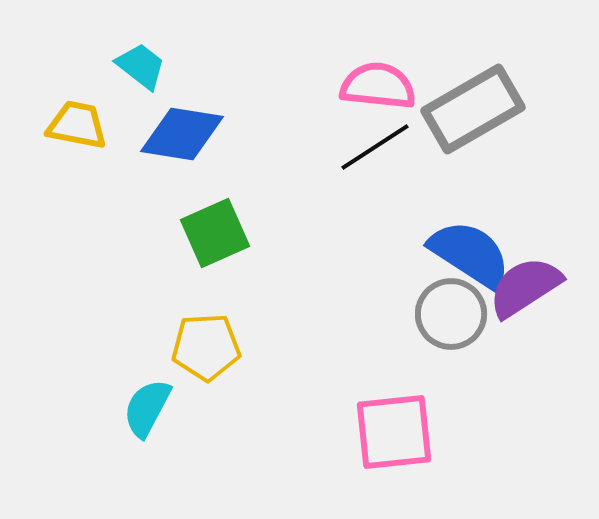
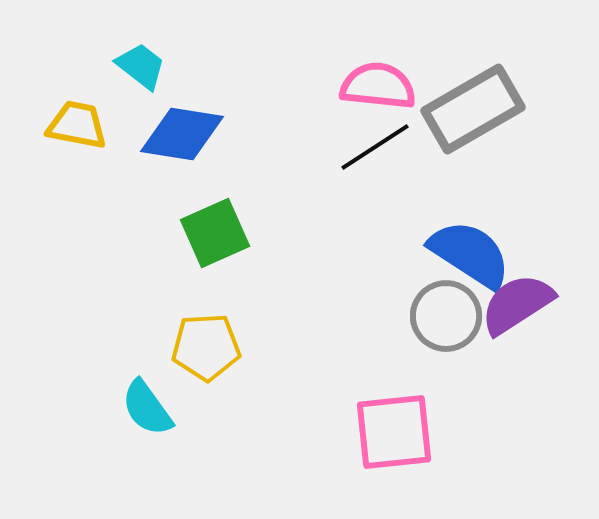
purple semicircle: moved 8 px left, 17 px down
gray circle: moved 5 px left, 2 px down
cyan semicircle: rotated 64 degrees counterclockwise
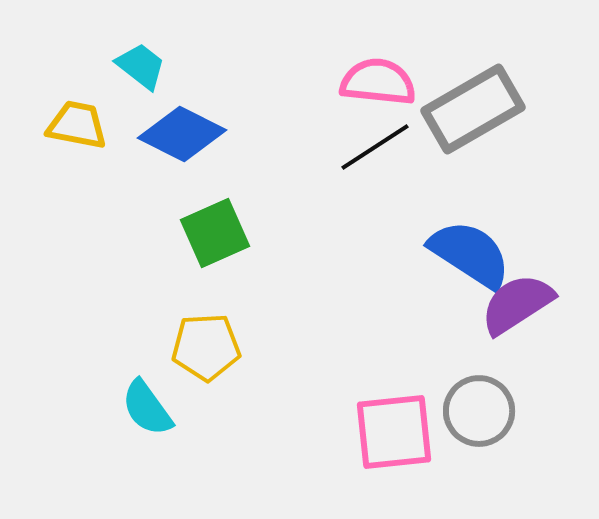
pink semicircle: moved 4 px up
blue diamond: rotated 18 degrees clockwise
gray circle: moved 33 px right, 95 px down
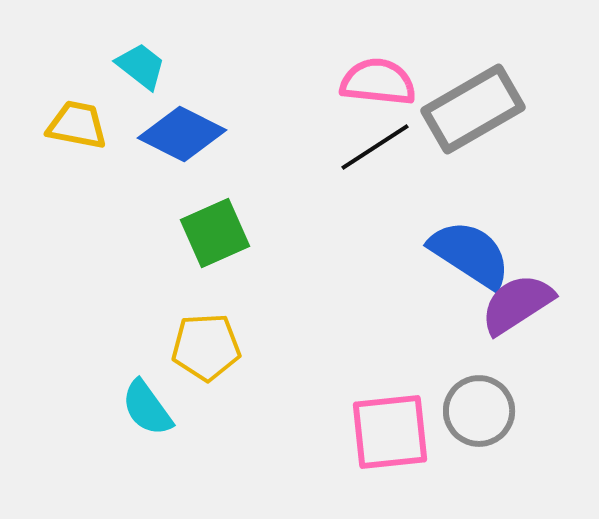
pink square: moved 4 px left
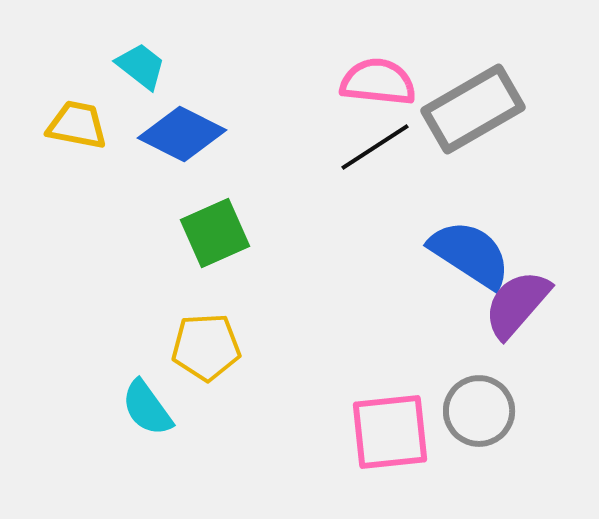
purple semicircle: rotated 16 degrees counterclockwise
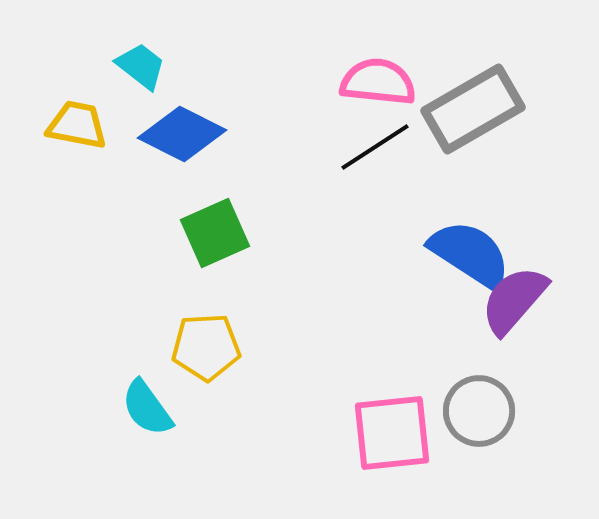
purple semicircle: moved 3 px left, 4 px up
pink square: moved 2 px right, 1 px down
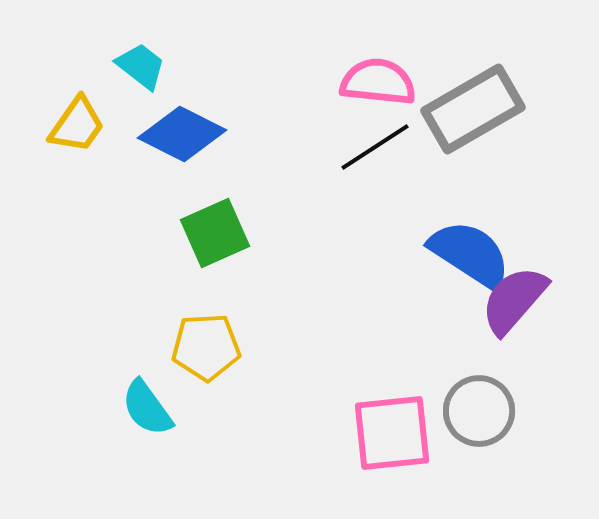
yellow trapezoid: rotated 114 degrees clockwise
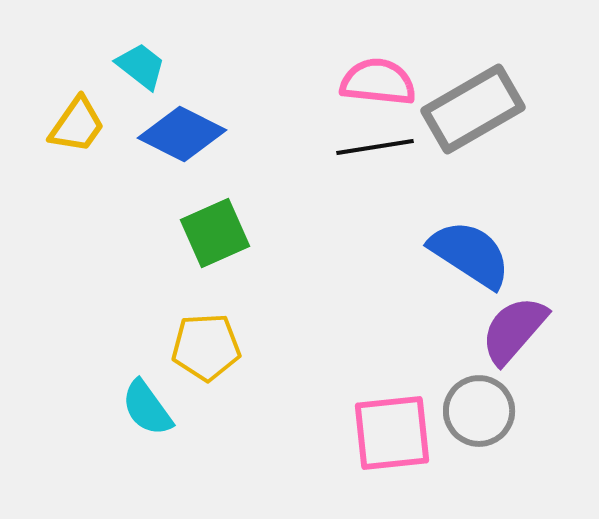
black line: rotated 24 degrees clockwise
purple semicircle: moved 30 px down
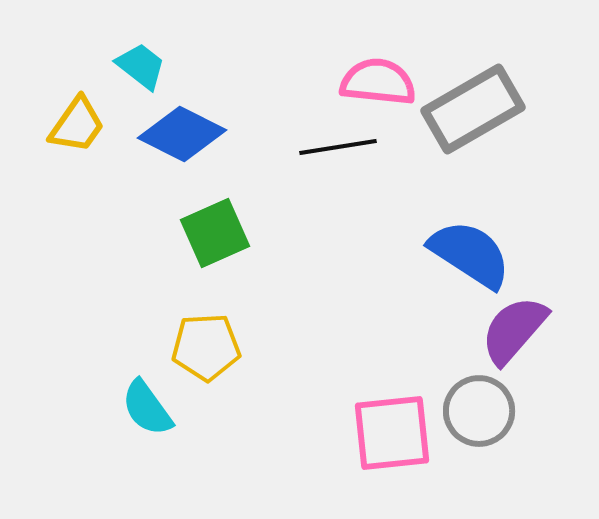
black line: moved 37 px left
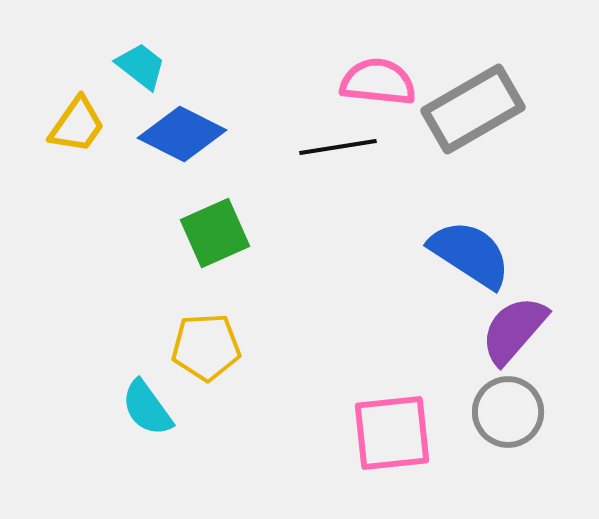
gray circle: moved 29 px right, 1 px down
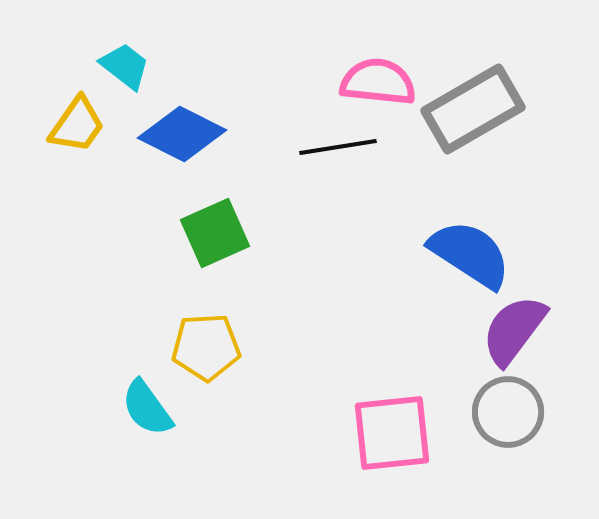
cyan trapezoid: moved 16 px left
purple semicircle: rotated 4 degrees counterclockwise
